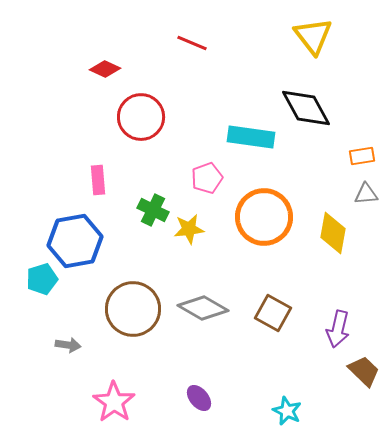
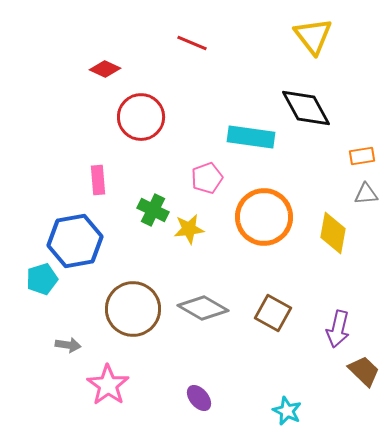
pink star: moved 6 px left, 17 px up
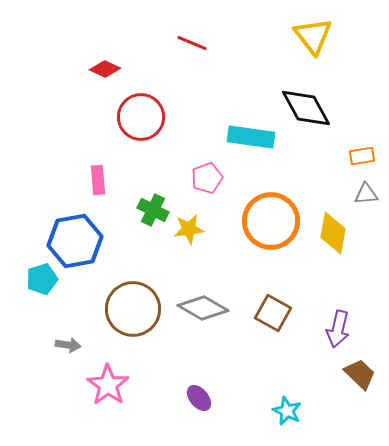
orange circle: moved 7 px right, 4 px down
brown trapezoid: moved 4 px left, 3 px down
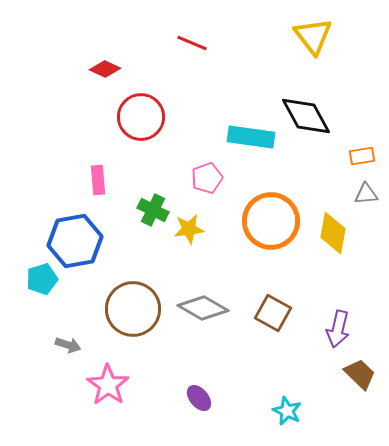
black diamond: moved 8 px down
gray arrow: rotated 10 degrees clockwise
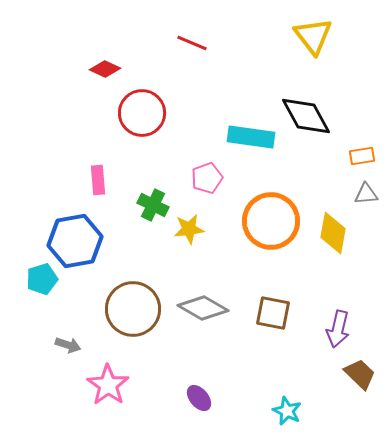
red circle: moved 1 px right, 4 px up
green cross: moved 5 px up
brown square: rotated 18 degrees counterclockwise
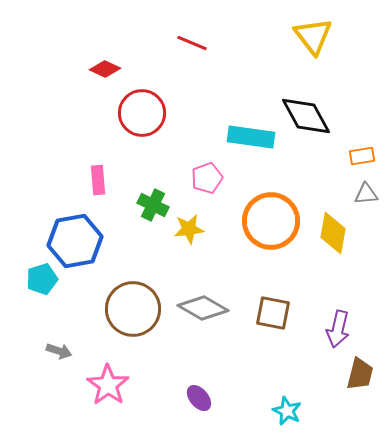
gray arrow: moved 9 px left, 6 px down
brown trapezoid: rotated 60 degrees clockwise
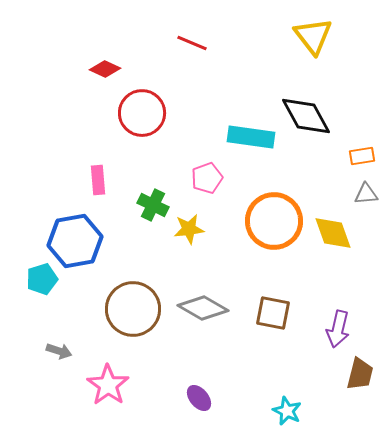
orange circle: moved 3 px right
yellow diamond: rotated 30 degrees counterclockwise
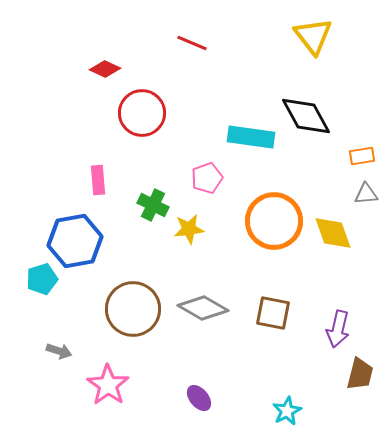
cyan star: rotated 20 degrees clockwise
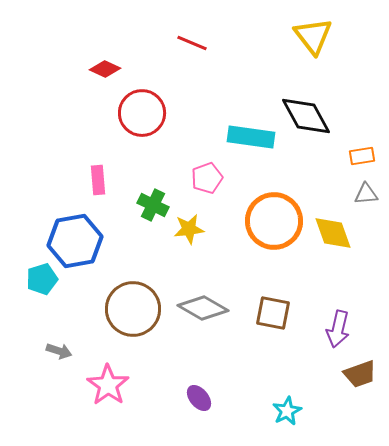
brown trapezoid: rotated 56 degrees clockwise
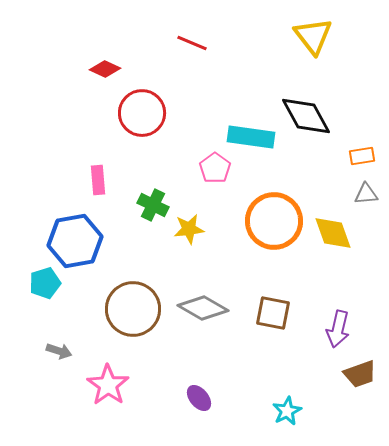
pink pentagon: moved 8 px right, 10 px up; rotated 16 degrees counterclockwise
cyan pentagon: moved 3 px right, 4 px down
